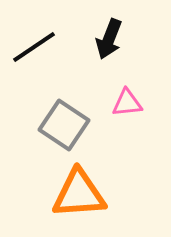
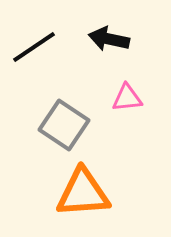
black arrow: rotated 81 degrees clockwise
pink triangle: moved 5 px up
orange triangle: moved 4 px right, 1 px up
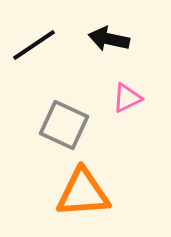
black line: moved 2 px up
pink triangle: rotated 20 degrees counterclockwise
gray square: rotated 9 degrees counterclockwise
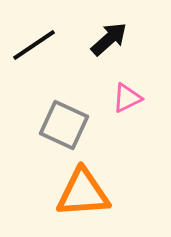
black arrow: rotated 126 degrees clockwise
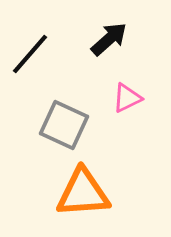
black line: moved 4 px left, 9 px down; rotated 15 degrees counterclockwise
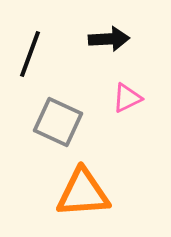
black arrow: rotated 39 degrees clockwise
black line: rotated 21 degrees counterclockwise
gray square: moved 6 px left, 3 px up
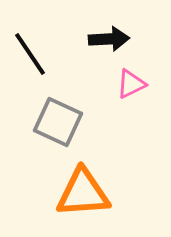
black line: rotated 54 degrees counterclockwise
pink triangle: moved 4 px right, 14 px up
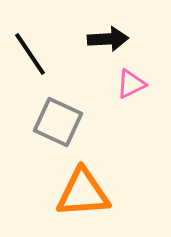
black arrow: moved 1 px left
